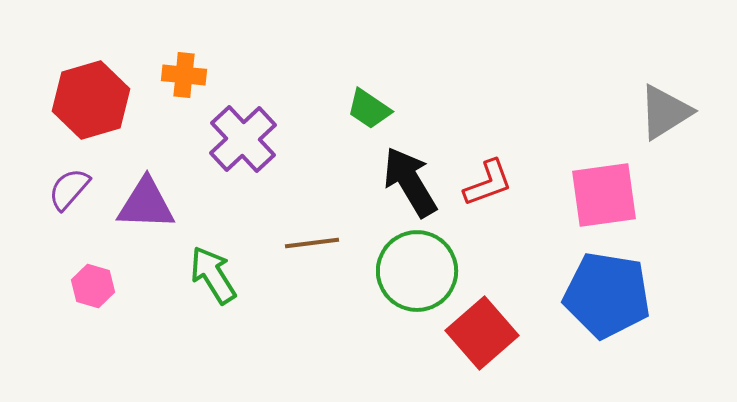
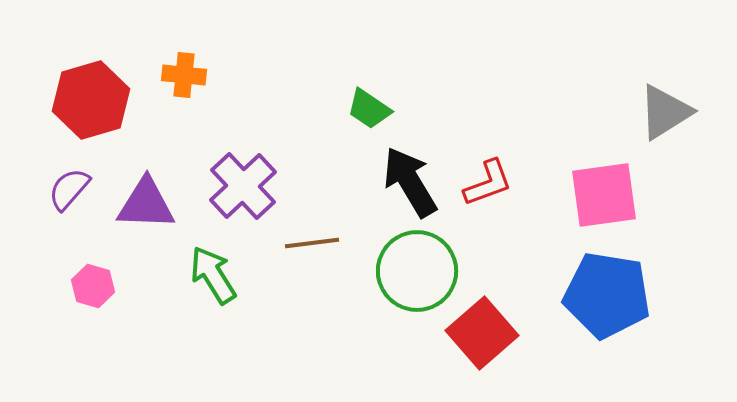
purple cross: moved 47 px down
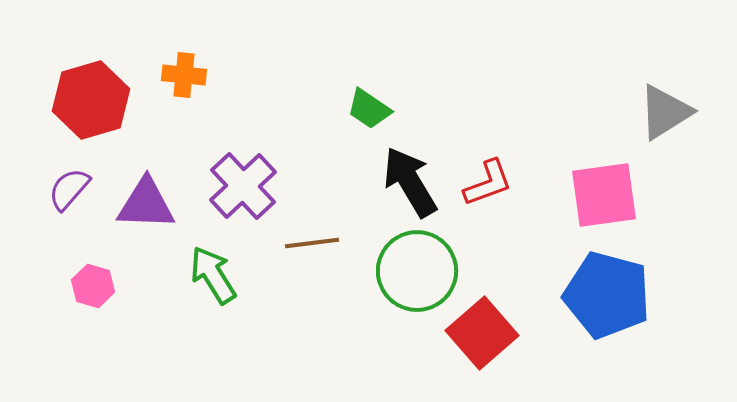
blue pentagon: rotated 6 degrees clockwise
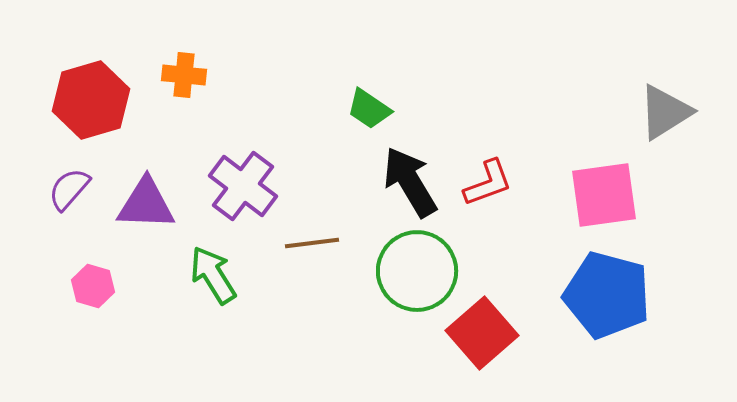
purple cross: rotated 10 degrees counterclockwise
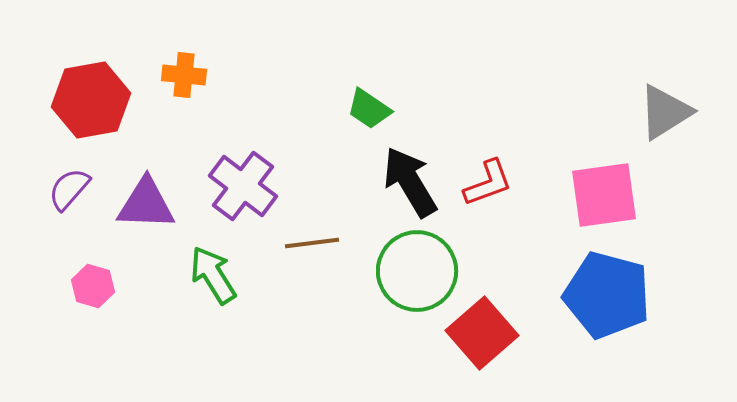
red hexagon: rotated 6 degrees clockwise
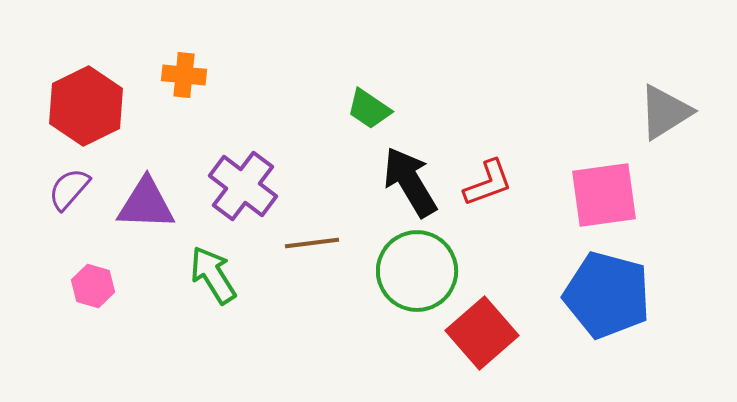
red hexagon: moved 5 px left, 6 px down; rotated 16 degrees counterclockwise
